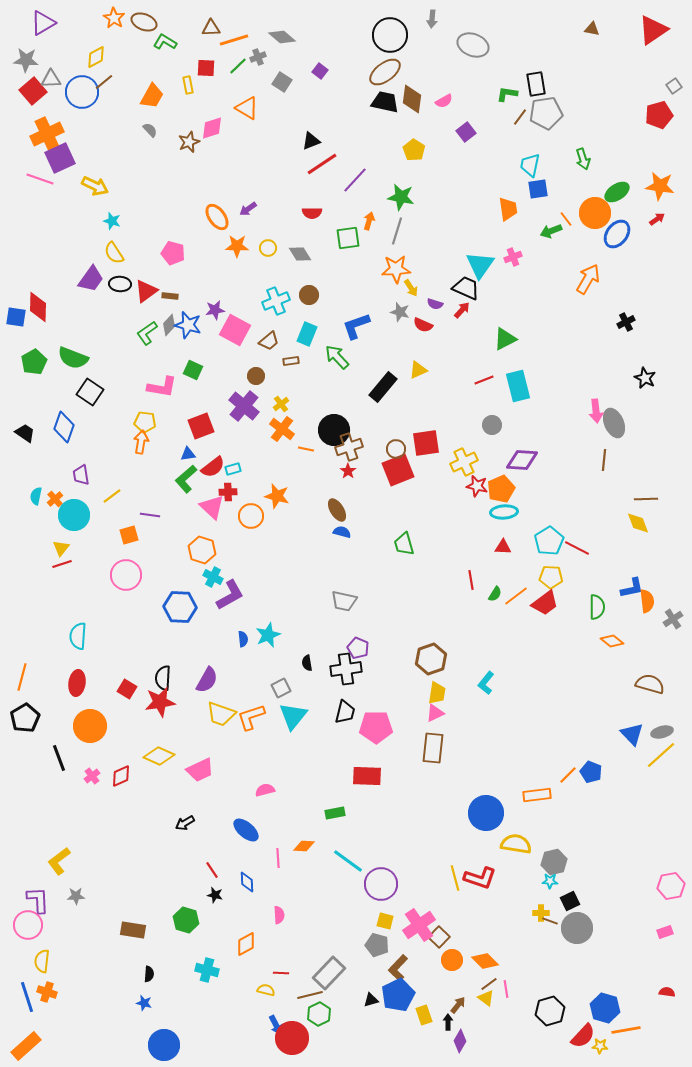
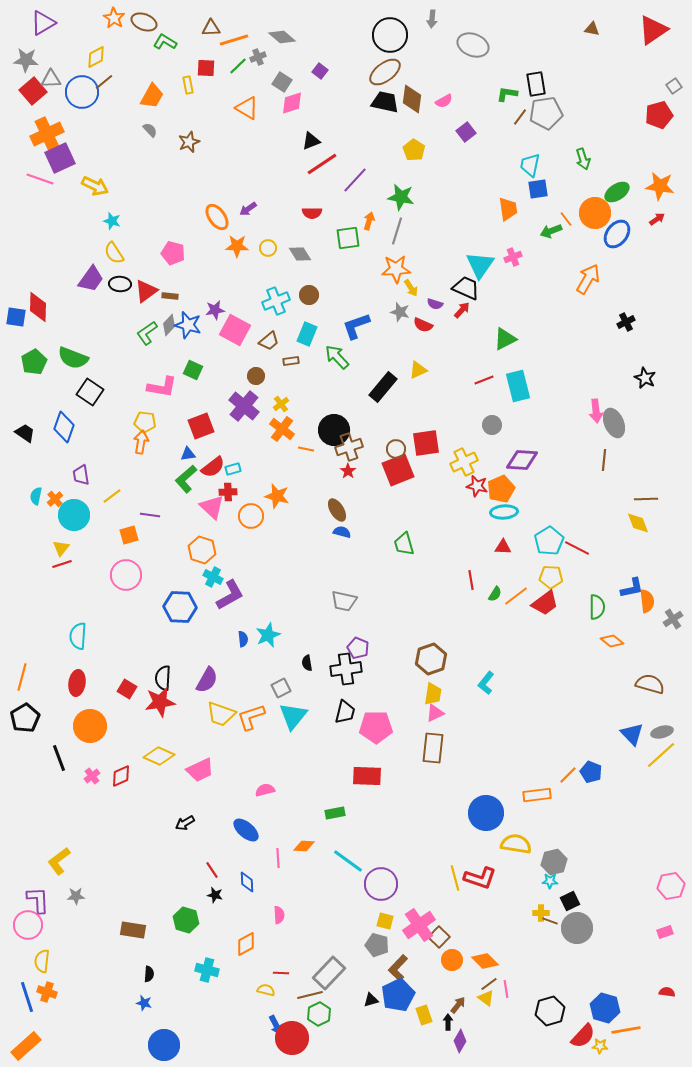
pink diamond at (212, 128): moved 80 px right, 25 px up
yellow trapezoid at (437, 693): moved 4 px left, 1 px down
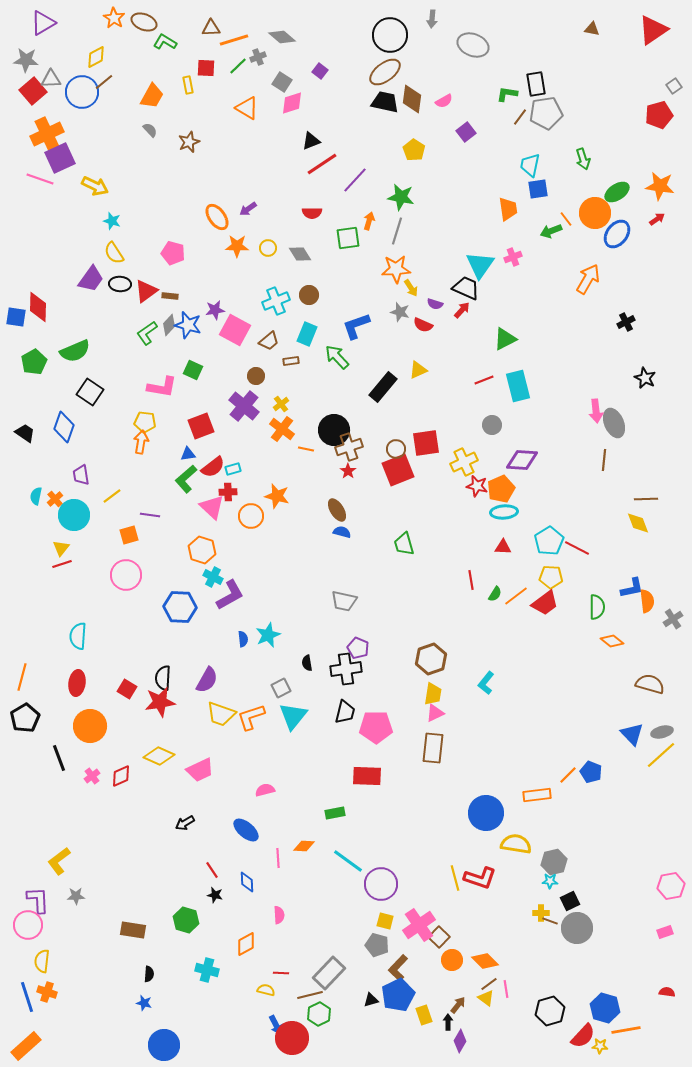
green semicircle at (73, 358): moved 2 px right, 7 px up; rotated 44 degrees counterclockwise
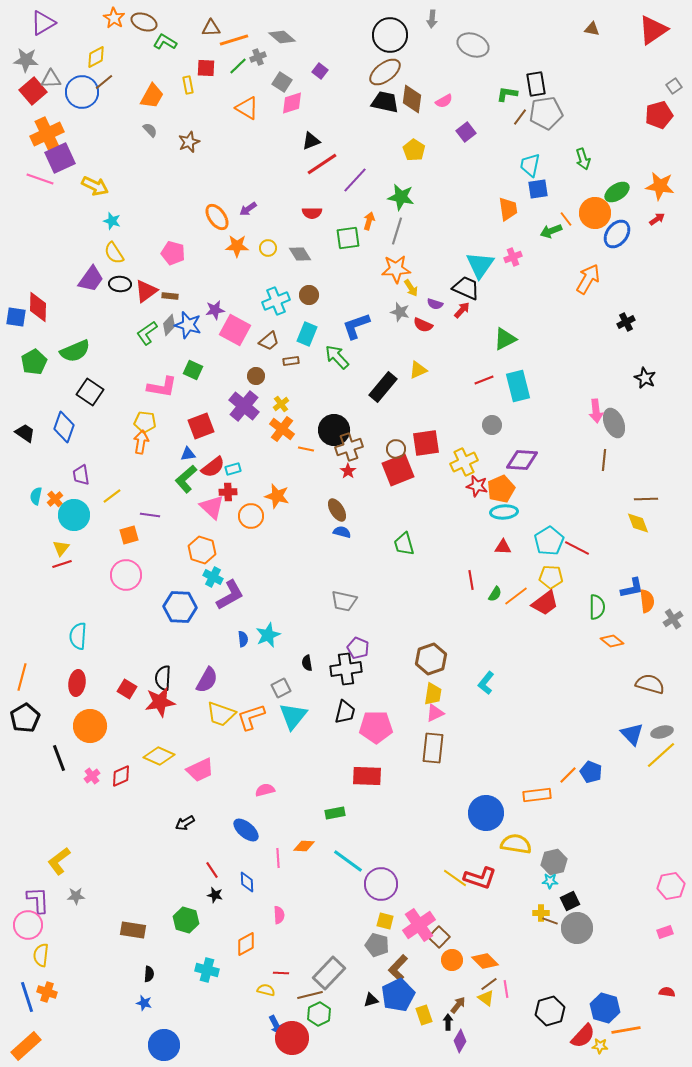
yellow line at (455, 878): rotated 40 degrees counterclockwise
yellow semicircle at (42, 961): moved 1 px left, 6 px up
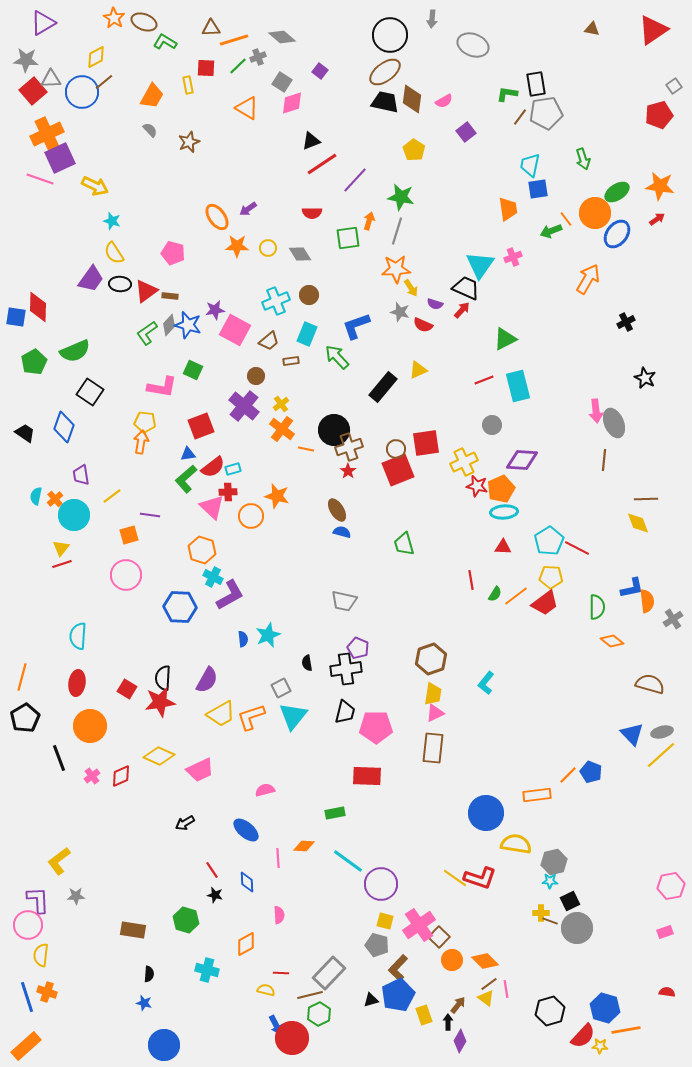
yellow trapezoid at (221, 714): rotated 48 degrees counterclockwise
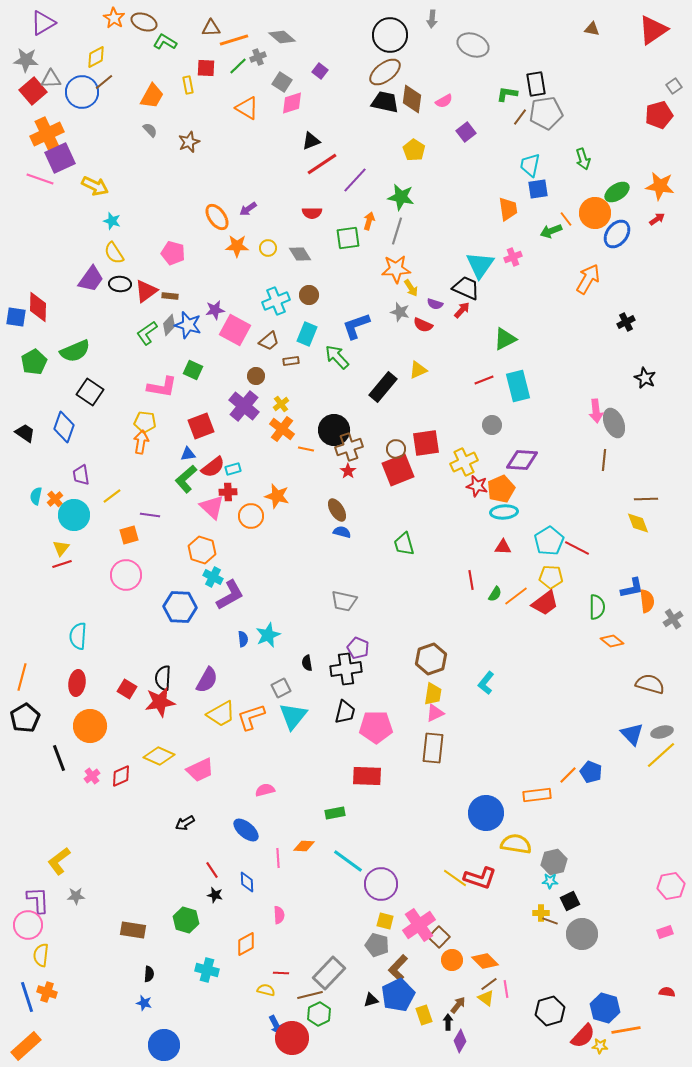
gray circle at (577, 928): moved 5 px right, 6 px down
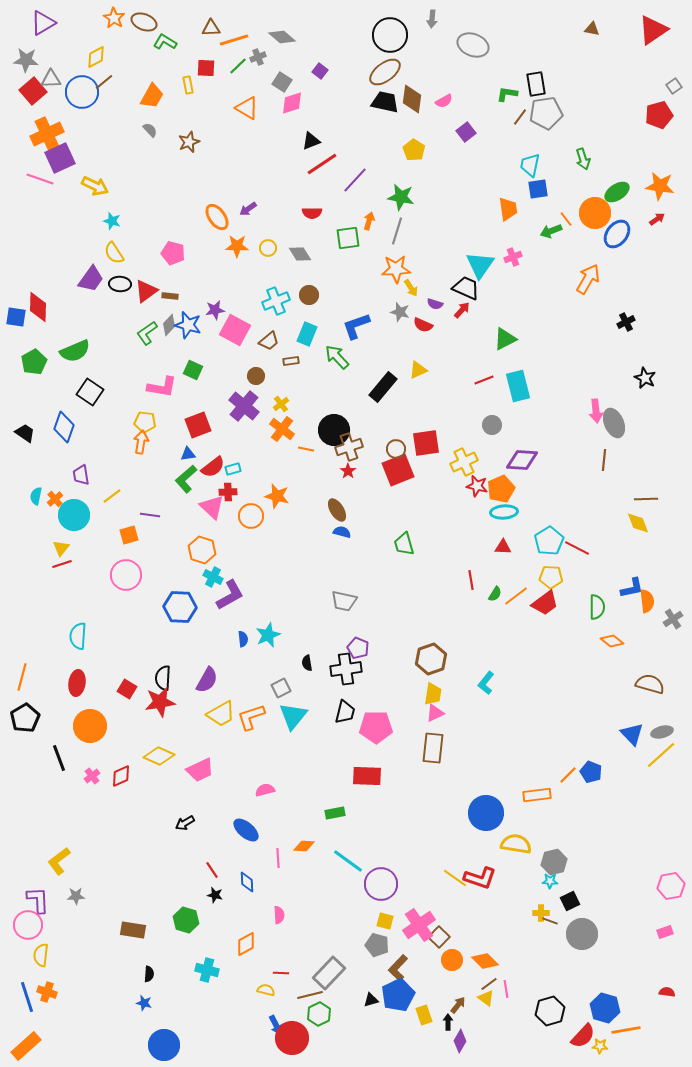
red square at (201, 426): moved 3 px left, 1 px up
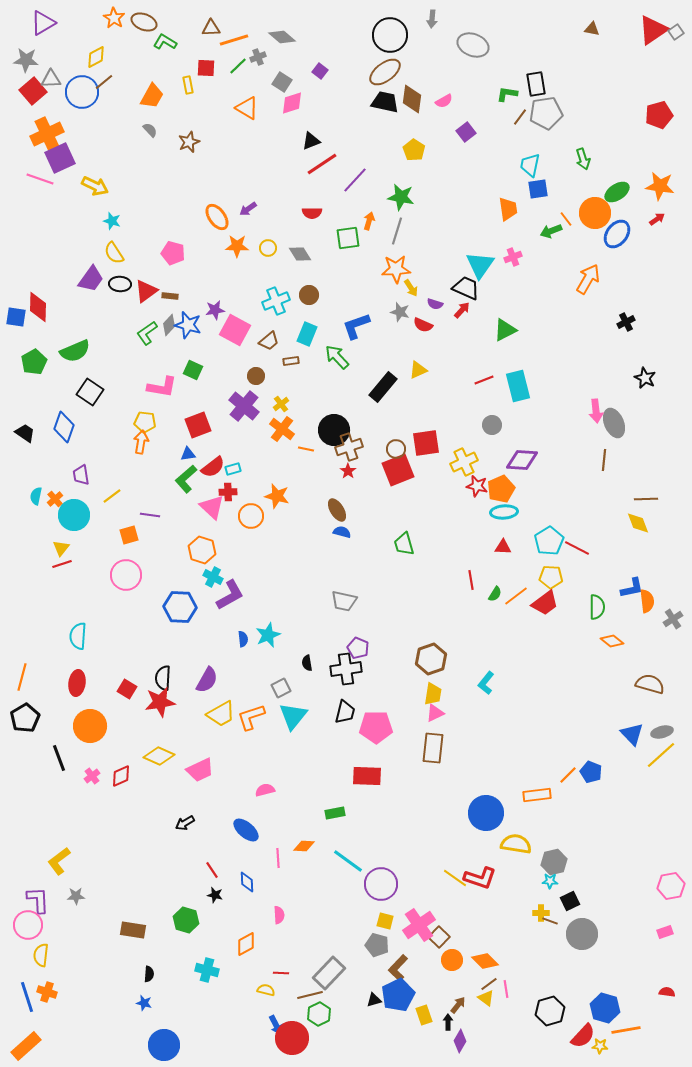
gray square at (674, 86): moved 2 px right, 54 px up
green triangle at (505, 339): moved 9 px up
black triangle at (371, 1000): moved 3 px right
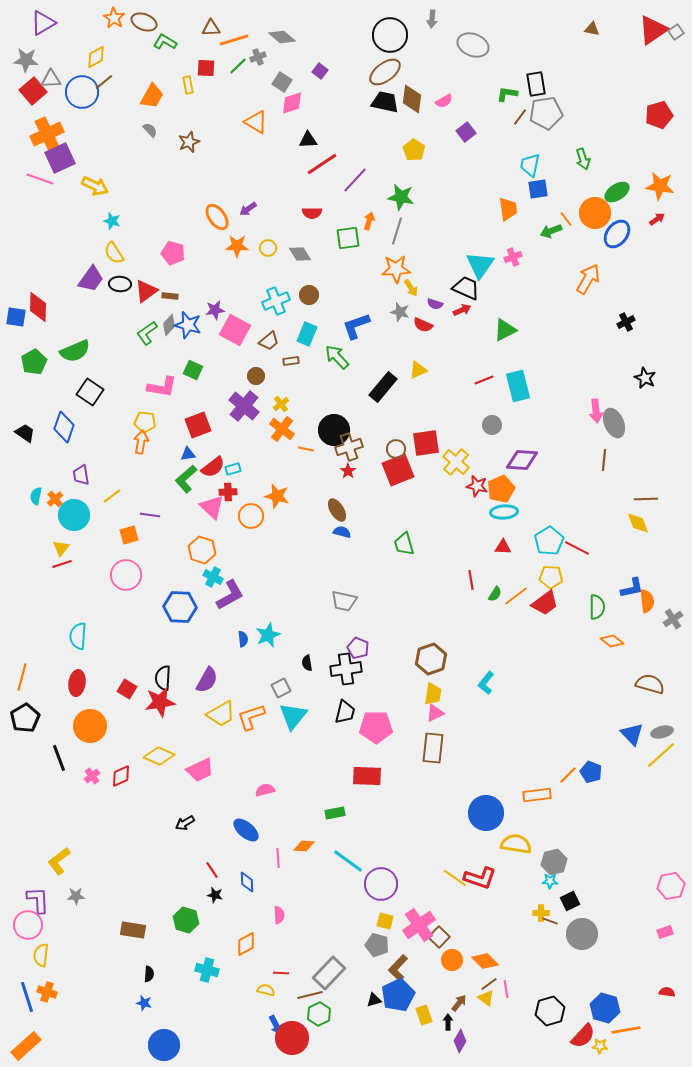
orange triangle at (247, 108): moved 9 px right, 14 px down
black triangle at (311, 141): moved 3 px left, 1 px up; rotated 18 degrees clockwise
red arrow at (462, 310): rotated 24 degrees clockwise
yellow cross at (464, 462): moved 8 px left; rotated 24 degrees counterclockwise
brown arrow at (458, 1005): moved 1 px right, 2 px up
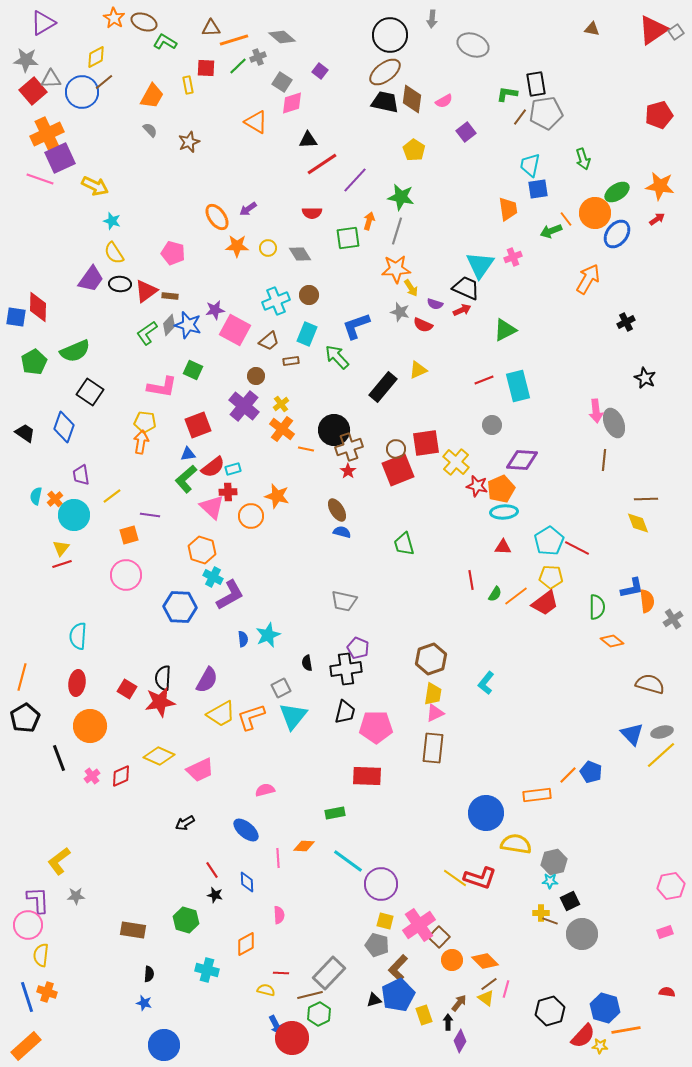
pink line at (506, 989): rotated 24 degrees clockwise
